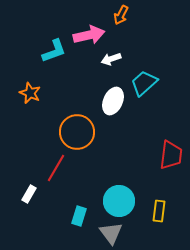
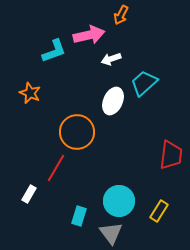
yellow rectangle: rotated 25 degrees clockwise
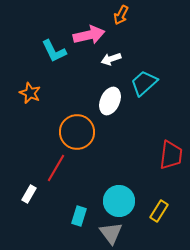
cyan L-shape: rotated 84 degrees clockwise
white ellipse: moved 3 px left
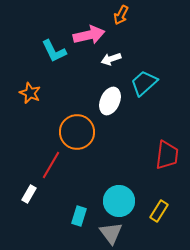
red trapezoid: moved 4 px left
red line: moved 5 px left, 3 px up
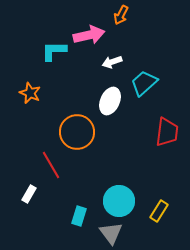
cyan L-shape: rotated 116 degrees clockwise
white arrow: moved 1 px right, 3 px down
red trapezoid: moved 23 px up
red line: rotated 60 degrees counterclockwise
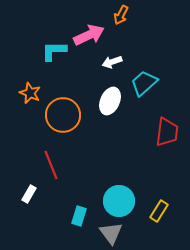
pink arrow: rotated 12 degrees counterclockwise
orange circle: moved 14 px left, 17 px up
red line: rotated 8 degrees clockwise
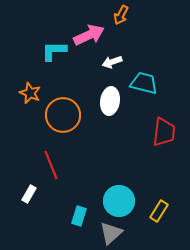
cyan trapezoid: rotated 56 degrees clockwise
white ellipse: rotated 16 degrees counterclockwise
red trapezoid: moved 3 px left
gray triangle: rotated 25 degrees clockwise
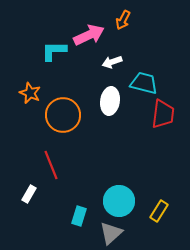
orange arrow: moved 2 px right, 5 px down
red trapezoid: moved 1 px left, 18 px up
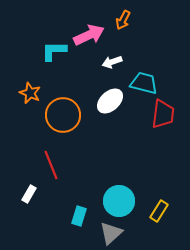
white ellipse: rotated 40 degrees clockwise
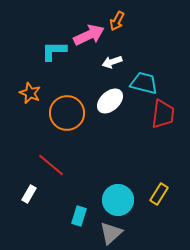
orange arrow: moved 6 px left, 1 px down
orange circle: moved 4 px right, 2 px up
red line: rotated 28 degrees counterclockwise
cyan circle: moved 1 px left, 1 px up
yellow rectangle: moved 17 px up
